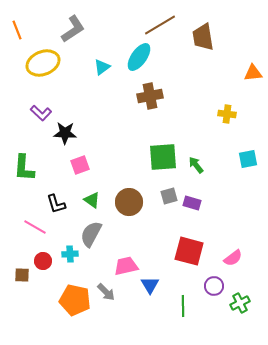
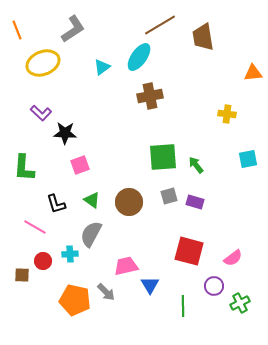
purple rectangle: moved 3 px right, 1 px up
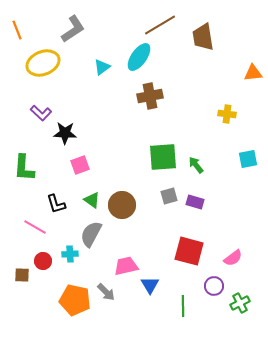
brown circle: moved 7 px left, 3 px down
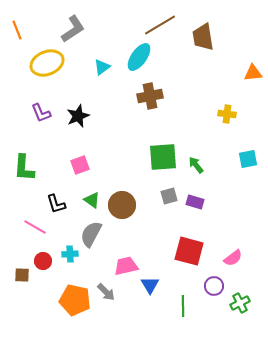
yellow ellipse: moved 4 px right
purple L-shape: rotated 25 degrees clockwise
black star: moved 13 px right, 17 px up; rotated 25 degrees counterclockwise
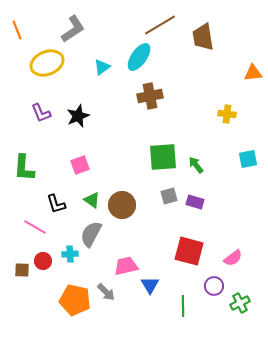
brown square: moved 5 px up
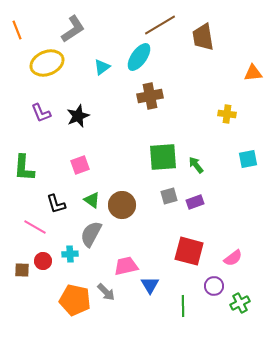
purple rectangle: rotated 36 degrees counterclockwise
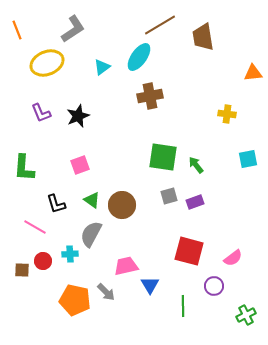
green square: rotated 12 degrees clockwise
green cross: moved 6 px right, 12 px down
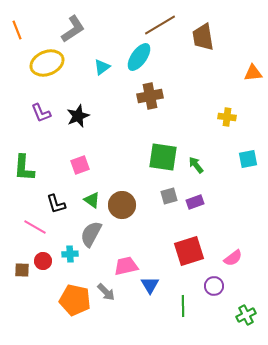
yellow cross: moved 3 px down
red square: rotated 32 degrees counterclockwise
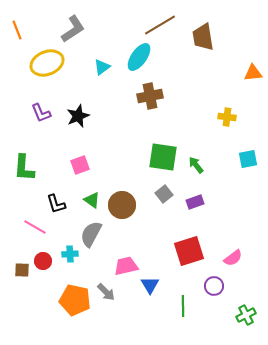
gray square: moved 5 px left, 2 px up; rotated 24 degrees counterclockwise
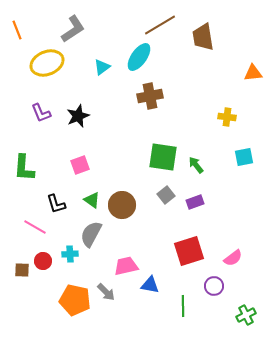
cyan square: moved 4 px left, 2 px up
gray square: moved 2 px right, 1 px down
blue triangle: rotated 48 degrees counterclockwise
